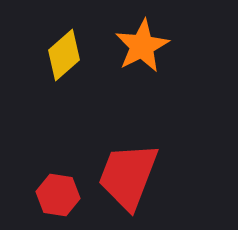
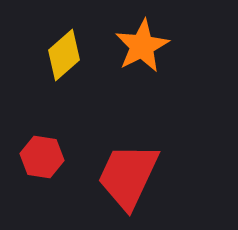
red trapezoid: rotated 4 degrees clockwise
red hexagon: moved 16 px left, 38 px up
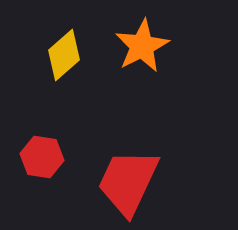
red trapezoid: moved 6 px down
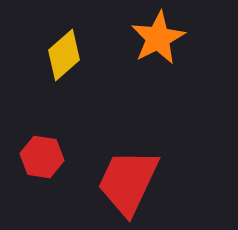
orange star: moved 16 px right, 8 px up
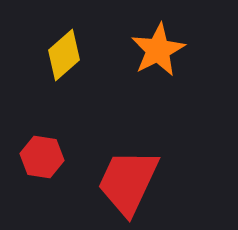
orange star: moved 12 px down
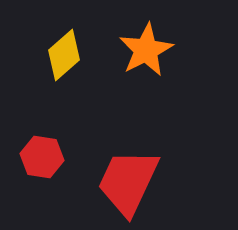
orange star: moved 12 px left
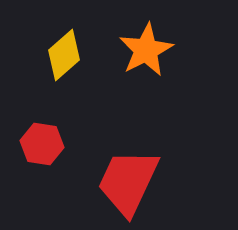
red hexagon: moved 13 px up
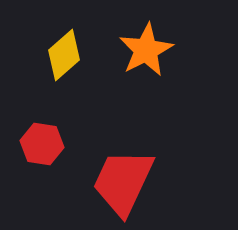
red trapezoid: moved 5 px left
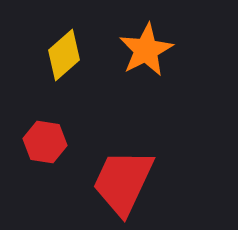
red hexagon: moved 3 px right, 2 px up
